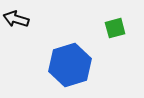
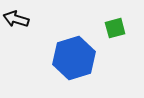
blue hexagon: moved 4 px right, 7 px up
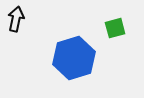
black arrow: rotated 85 degrees clockwise
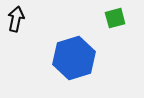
green square: moved 10 px up
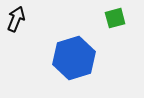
black arrow: rotated 10 degrees clockwise
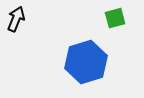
blue hexagon: moved 12 px right, 4 px down
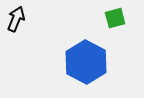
blue hexagon: rotated 15 degrees counterclockwise
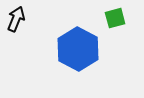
blue hexagon: moved 8 px left, 13 px up
